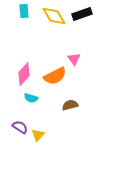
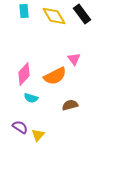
black rectangle: rotated 72 degrees clockwise
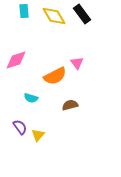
pink triangle: moved 3 px right, 4 px down
pink diamond: moved 8 px left, 14 px up; rotated 30 degrees clockwise
purple semicircle: rotated 21 degrees clockwise
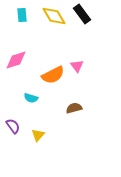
cyan rectangle: moved 2 px left, 4 px down
pink triangle: moved 3 px down
orange semicircle: moved 2 px left, 1 px up
brown semicircle: moved 4 px right, 3 px down
purple semicircle: moved 7 px left, 1 px up
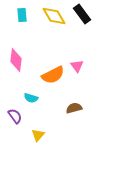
pink diamond: rotated 65 degrees counterclockwise
purple semicircle: moved 2 px right, 10 px up
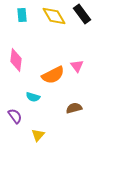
cyan semicircle: moved 2 px right, 1 px up
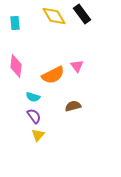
cyan rectangle: moved 7 px left, 8 px down
pink diamond: moved 6 px down
brown semicircle: moved 1 px left, 2 px up
purple semicircle: moved 19 px right
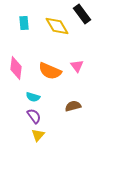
yellow diamond: moved 3 px right, 10 px down
cyan rectangle: moved 9 px right
pink diamond: moved 2 px down
orange semicircle: moved 3 px left, 4 px up; rotated 50 degrees clockwise
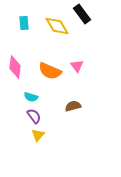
pink diamond: moved 1 px left, 1 px up
cyan semicircle: moved 2 px left
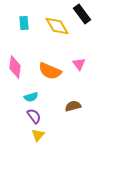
pink triangle: moved 2 px right, 2 px up
cyan semicircle: rotated 32 degrees counterclockwise
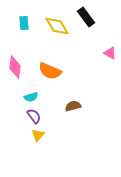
black rectangle: moved 4 px right, 3 px down
pink triangle: moved 31 px right, 11 px up; rotated 24 degrees counterclockwise
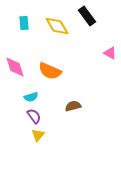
black rectangle: moved 1 px right, 1 px up
pink diamond: rotated 25 degrees counterclockwise
